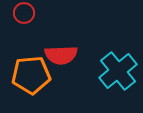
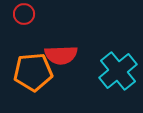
red circle: moved 1 px down
orange pentagon: moved 2 px right, 3 px up
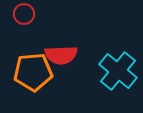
cyan cross: rotated 12 degrees counterclockwise
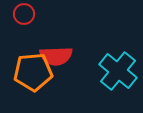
red semicircle: moved 5 px left, 1 px down
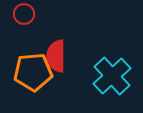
red semicircle: rotated 92 degrees clockwise
cyan cross: moved 6 px left, 5 px down; rotated 9 degrees clockwise
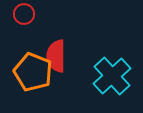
orange pentagon: rotated 27 degrees clockwise
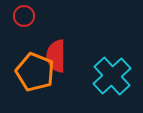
red circle: moved 2 px down
orange pentagon: moved 2 px right
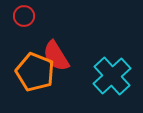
red semicircle: rotated 32 degrees counterclockwise
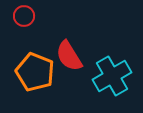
red semicircle: moved 13 px right
cyan cross: rotated 12 degrees clockwise
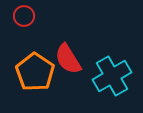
red semicircle: moved 1 px left, 3 px down
orange pentagon: rotated 12 degrees clockwise
